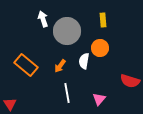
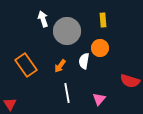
orange rectangle: rotated 15 degrees clockwise
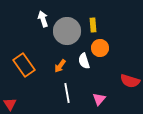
yellow rectangle: moved 10 px left, 5 px down
white semicircle: rotated 28 degrees counterclockwise
orange rectangle: moved 2 px left
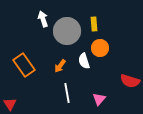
yellow rectangle: moved 1 px right, 1 px up
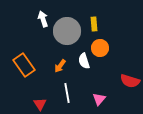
red triangle: moved 30 px right
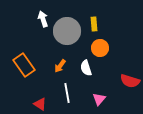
white semicircle: moved 2 px right, 7 px down
red triangle: rotated 24 degrees counterclockwise
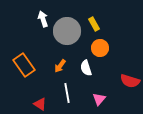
yellow rectangle: rotated 24 degrees counterclockwise
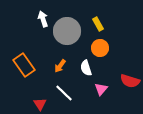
yellow rectangle: moved 4 px right
white line: moved 3 px left; rotated 36 degrees counterclockwise
pink triangle: moved 2 px right, 10 px up
red triangle: rotated 24 degrees clockwise
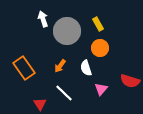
orange rectangle: moved 3 px down
